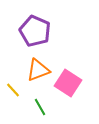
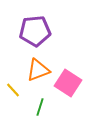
purple pentagon: rotated 28 degrees counterclockwise
green line: rotated 48 degrees clockwise
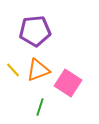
yellow line: moved 20 px up
